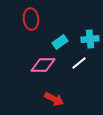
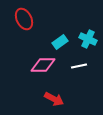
red ellipse: moved 7 px left; rotated 20 degrees counterclockwise
cyan cross: moved 2 px left; rotated 30 degrees clockwise
white line: moved 3 px down; rotated 28 degrees clockwise
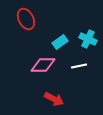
red ellipse: moved 2 px right
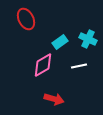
pink diamond: rotated 30 degrees counterclockwise
red arrow: rotated 12 degrees counterclockwise
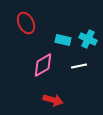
red ellipse: moved 4 px down
cyan rectangle: moved 3 px right, 2 px up; rotated 49 degrees clockwise
red arrow: moved 1 px left, 1 px down
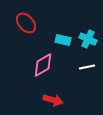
red ellipse: rotated 15 degrees counterclockwise
white line: moved 8 px right, 1 px down
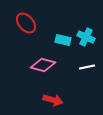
cyan cross: moved 2 px left, 2 px up
pink diamond: rotated 45 degrees clockwise
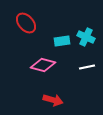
cyan rectangle: moved 1 px left, 1 px down; rotated 21 degrees counterclockwise
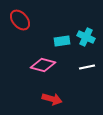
red ellipse: moved 6 px left, 3 px up
red arrow: moved 1 px left, 1 px up
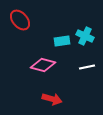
cyan cross: moved 1 px left, 1 px up
